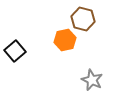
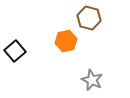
brown hexagon: moved 6 px right, 1 px up
orange hexagon: moved 1 px right, 1 px down
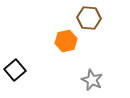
brown hexagon: rotated 10 degrees counterclockwise
black square: moved 19 px down
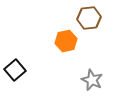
brown hexagon: rotated 10 degrees counterclockwise
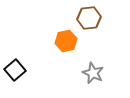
gray star: moved 1 px right, 7 px up
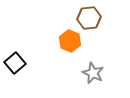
orange hexagon: moved 4 px right; rotated 25 degrees counterclockwise
black square: moved 7 px up
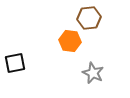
orange hexagon: rotated 15 degrees counterclockwise
black square: rotated 30 degrees clockwise
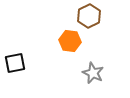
brown hexagon: moved 2 px up; rotated 20 degrees counterclockwise
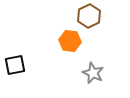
black square: moved 2 px down
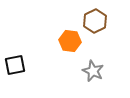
brown hexagon: moved 6 px right, 5 px down
gray star: moved 2 px up
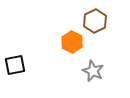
orange hexagon: moved 2 px right, 1 px down; rotated 20 degrees clockwise
